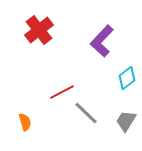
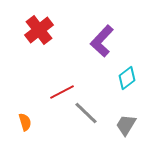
gray trapezoid: moved 4 px down
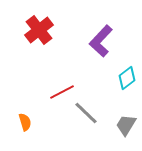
purple L-shape: moved 1 px left
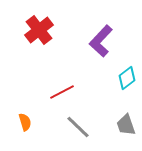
gray line: moved 8 px left, 14 px down
gray trapezoid: rotated 50 degrees counterclockwise
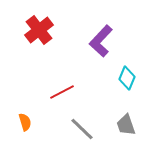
cyan diamond: rotated 30 degrees counterclockwise
gray line: moved 4 px right, 2 px down
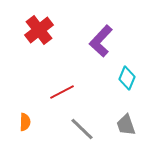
orange semicircle: rotated 18 degrees clockwise
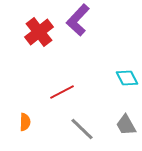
red cross: moved 2 px down
purple L-shape: moved 23 px left, 21 px up
cyan diamond: rotated 50 degrees counterclockwise
gray trapezoid: rotated 10 degrees counterclockwise
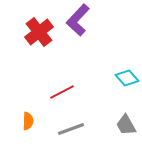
cyan diamond: rotated 15 degrees counterclockwise
orange semicircle: moved 3 px right, 1 px up
gray line: moved 11 px left; rotated 64 degrees counterclockwise
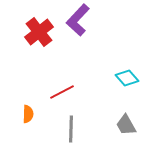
orange semicircle: moved 7 px up
gray line: rotated 68 degrees counterclockwise
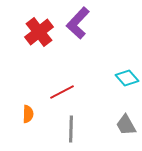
purple L-shape: moved 3 px down
